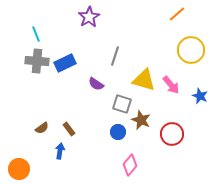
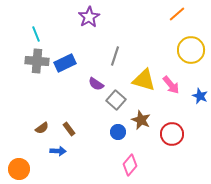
gray square: moved 6 px left, 4 px up; rotated 24 degrees clockwise
blue arrow: moved 2 px left; rotated 84 degrees clockwise
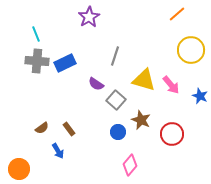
blue arrow: rotated 56 degrees clockwise
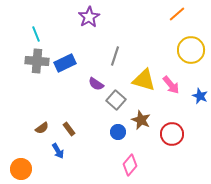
orange circle: moved 2 px right
